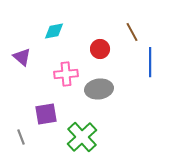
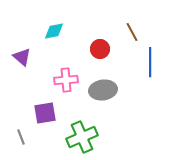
pink cross: moved 6 px down
gray ellipse: moved 4 px right, 1 px down
purple square: moved 1 px left, 1 px up
green cross: rotated 20 degrees clockwise
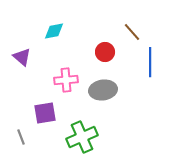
brown line: rotated 12 degrees counterclockwise
red circle: moved 5 px right, 3 px down
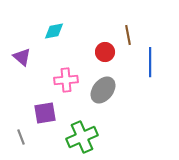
brown line: moved 4 px left, 3 px down; rotated 30 degrees clockwise
gray ellipse: rotated 44 degrees counterclockwise
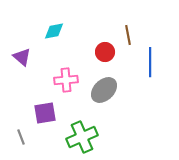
gray ellipse: moved 1 px right; rotated 8 degrees clockwise
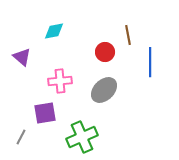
pink cross: moved 6 px left, 1 px down
gray line: rotated 49 degrees clockwise
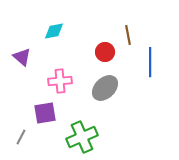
gray ellipse: moved 1 px right, 2 px up
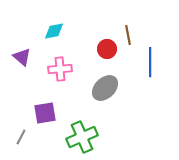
red circle: moved 2 px right, 3 px up
pink cross: moved 12 px up
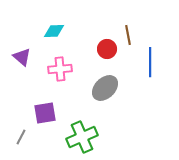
cyan diamond: rotated 10 degrees clockwise
